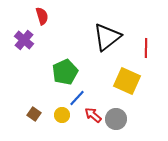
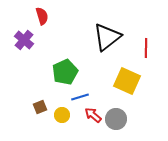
blue line: moved 3 px right, 1 px up; rotated 30 degrees clockwise
brown square: moved 6 px right, 7 px up; rotated 32 degrees clockwise
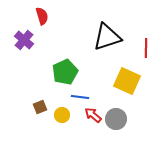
black triangle: rotated 20 degrees clockwise
blue line: rotated 24 degrees clockwise
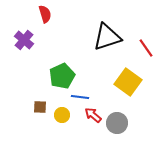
red semicircle: moved 3 px right, 2 px up
red line: rotated 36 degrees counterclockwise
green pentagon: moved 3 px left, 4 px down
yellow square: moved 1 px right, 1 px down; rotated 12 degrees clockwise
brown square: rotated 24 degrees clockwise
gray circle: moved 1 px right, 4 px down
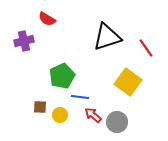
red semicircle: moved 2 px right, 5 px down; rotated 138 degrees clockwise
purple cross: moved 1 px down; rotated 36 degrees clockwise
yellow circle: moved 2 px left
gray circle: moved 1 px up
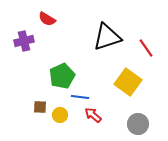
gray circle: moved 21 px right, 2 px down
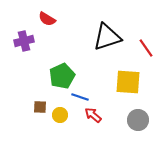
yellow square: rotated 32 degrees counterclockwise
blue line: rotated 12 degrees clockwise
gray circle: moved 4 px up
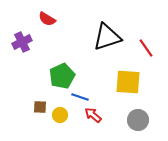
purple cross: moved 2 px left, 1 px down; rotated 12 degrees counterclockwise
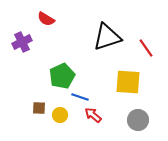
red semicircle: moved 1 px left
brown square: moved 1 px left, 1 px down
